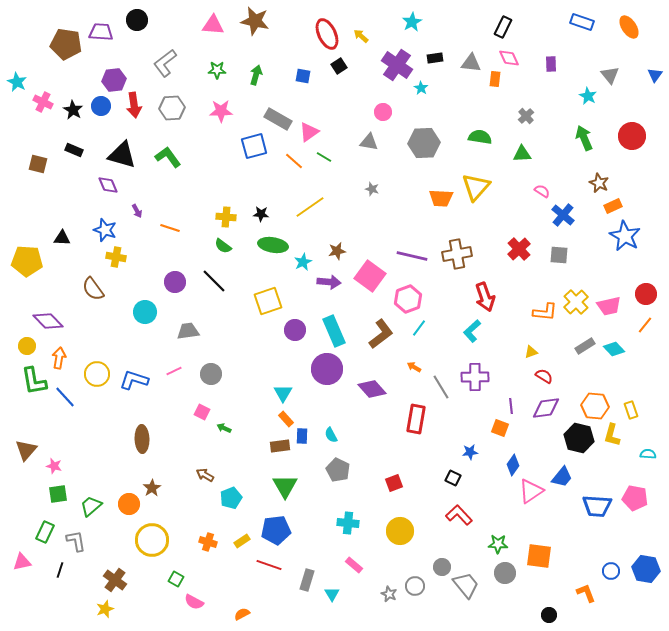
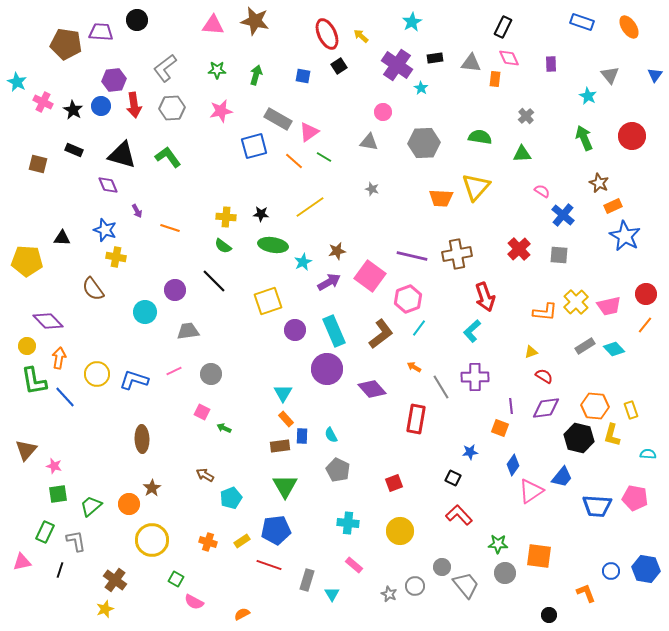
gray L-shape at (165, 63): moved 5 px down
pink star at (221, 111): rotated 10 degrees counterclockwise
purple circle at (175, 282): moved 8 px down
purple arrow at (329, 282): rotated 35 degrees counterclockwise
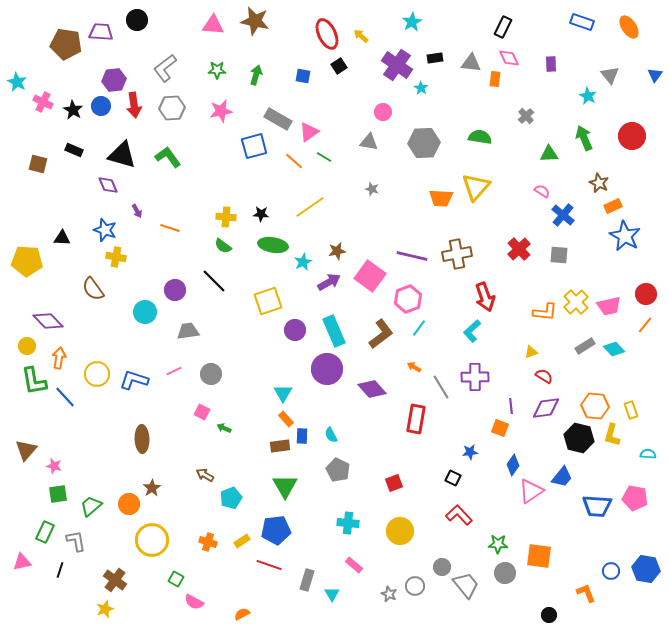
green triangle at (522, 154): moved 27 px right
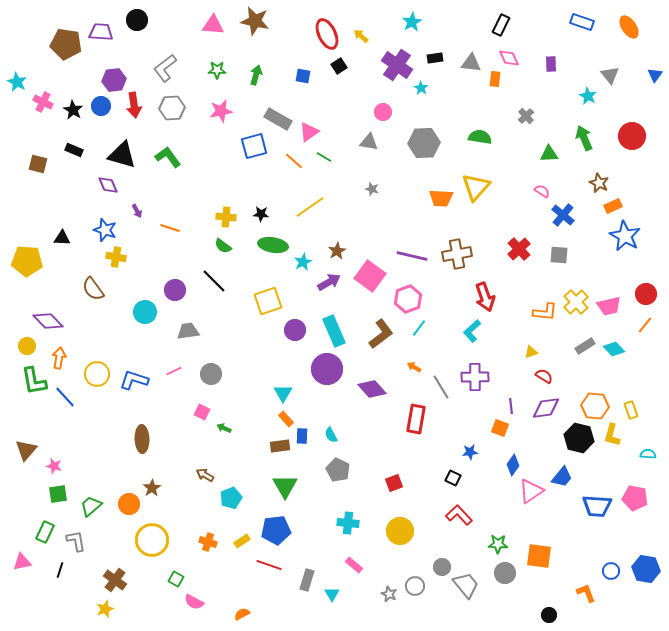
black rectangle at (503, 27): moved 2 px left, 2 px up
brown star at (337, 251): rotated 18 degrees counterclockwise
